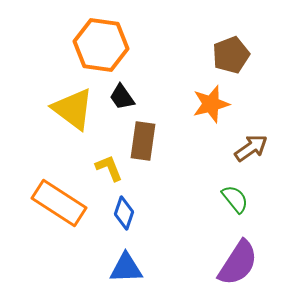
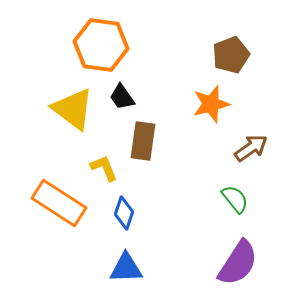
yellow L-shape: moved 5 px left
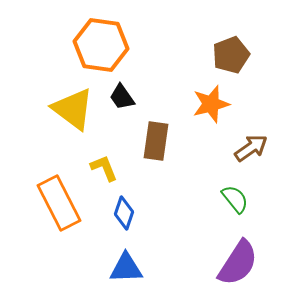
brown rectangle: moved 13 px right
orange rectangle: rotated 30 degrees clockwise
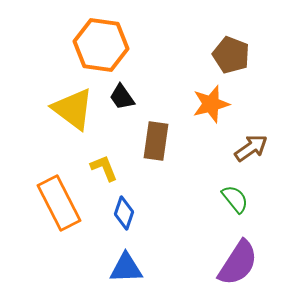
brown pentagon: rotated 30 degrees counterclockwise
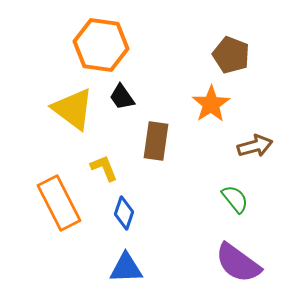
orange star: rotated 18 degrees counterclockwise
brown arrow: moved 4 px right, 2 px up; rotated 20 degrees clockwise
purple semicircle: rotated 93 degrees clockwise
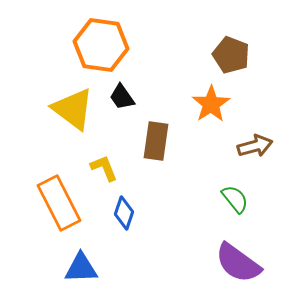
blue triangle: moved 45 px left
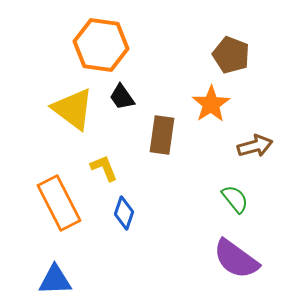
brown rectangle: moved 6 px right, 6 px up
purple semicircle: moved 2 px left, 4 px up
blue triangle: moved 26 px left, 12 px down
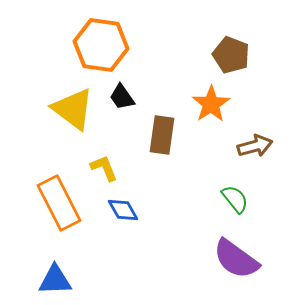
blue diamond: moved 1 px left, 3 px up; rotated 48 degrees counterclockwise
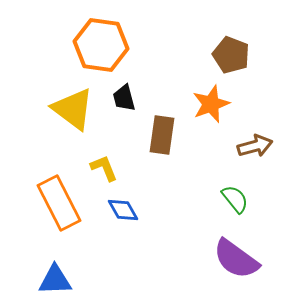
black trapezoid: moved 2 px right, 1 px down; rotated 20 degrees clockwise
orange star: rotated 12 degrees clockwise
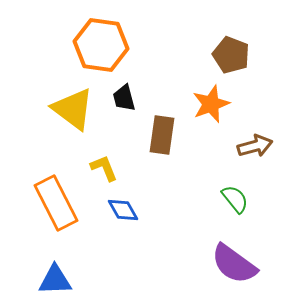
orange rectangle: moved 3 px left
purple semicircle: moved 2 px left, 5 px down
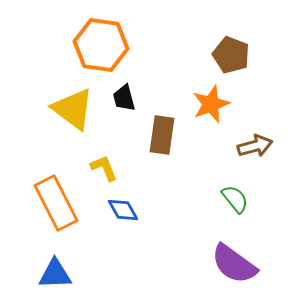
blue triangle: moved 6 px up
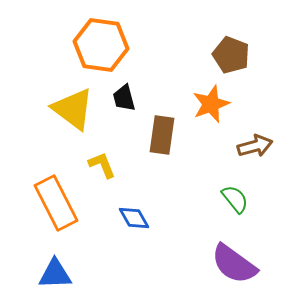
yellow L-shape: moved 2 px left, 3 px up
blue diamond: moved 11 px right, 8 px down
